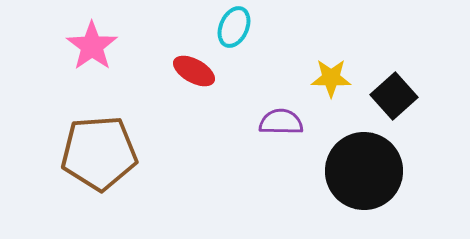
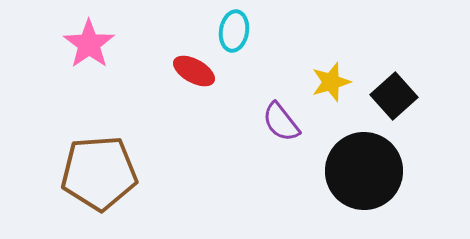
cyan ellipse: moved 4 px down; rotated 15 degrees counterclockwise
pink star: moved 3 px left, 2 px up
yellow star: moved 4 px down; rotated 18 degrees counterclockwise
purple semicircle: rotated 129 degrees counterclockwise
brown pentagon: moved 20 px down
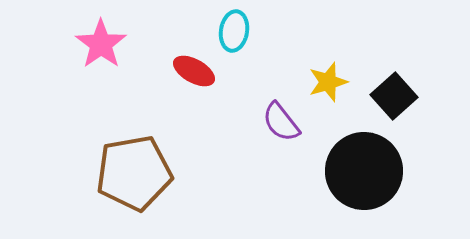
pink star: moved 12 px right
yellow star: moved 3 px left
brown pentagon: moved 35 px right; rotated 6 degrees counterclockwise
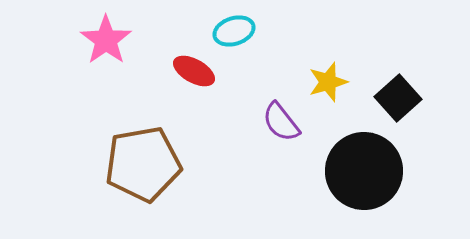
cyan ellipse: rotated 63 degrees clockwise
pink star: moved 5 px right, 4 px up
black square: moved 4 px right, 2 px down
brown pentagon: moved 9 px right, 9 px up
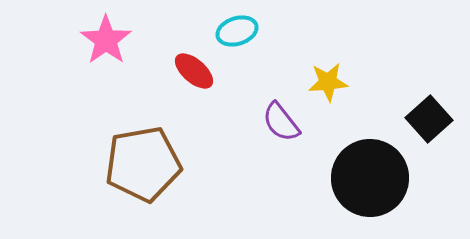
cyan ellipse: moved 3 px right
red ellipse: rotated 12 degrees clockwise
yellow star: rotated 12 degrees clockwise
black square: moved 31 px right, 21 px down
black circle: moved 6 px right, 7 px down
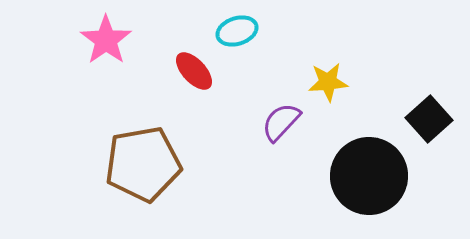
red ellipse: rotated 6 degrees clockwise
purple semicircle: rotated 81 degrees clockwise
black circle: moved 1 px left, 2 px up
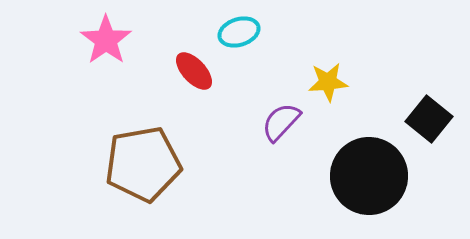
cyan ellipse: moved 2 px right, 1 px down
black square: rotated 9 degrees counterclockwise
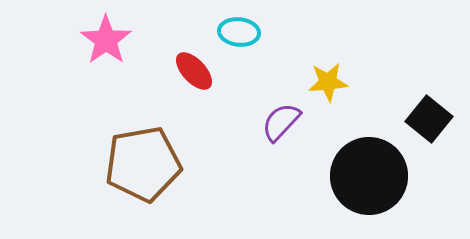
cyan ellipse: rotated 24 degrees clockwise
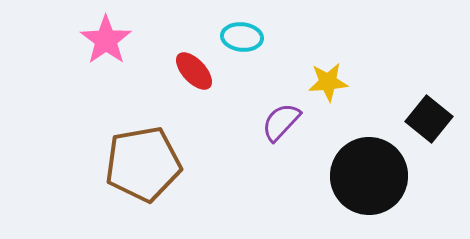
cyan ellipse: moved 3 px right, 5 px down
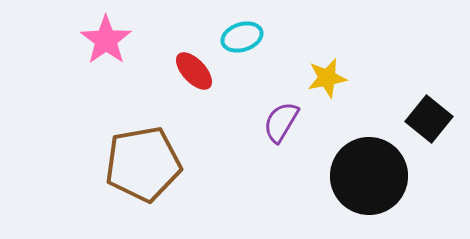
cyan ellipse: rotated 24 degrees counterclockwise
yellow star: moved 1 px left, 4 px up; rotated 6 degrees counterclockwise
purple semicircle: rotated 12 degrees counterclockwise
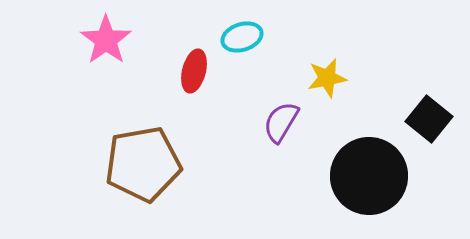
red ellipse: rotated 57 degrees clockwise
